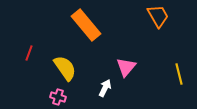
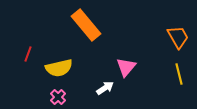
orange trapezoid: moved 20 px right, 21 px down
red line: moved 1 px left, 1 px down
yellow semicircle: moved 6 px left; rotated 112 degrees clockwise
white arrow: rotated 30 degrees clockwise
pink cross: rotated 28 degrees clockwise
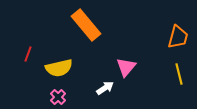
orange trapezoid: rotated 45 degrees clockwise
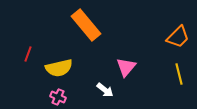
orange trapezoid: rotated 30 degrees clockwise
white arrow: moved 2 px down; rotated 72 degrees clockwise
pink cross: rotated 21 degrees counterclockwise
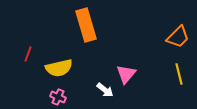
orange rectangle: rotated 24 degrees clockwise
pink triangle: moved 7 px down
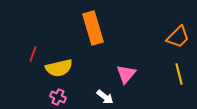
orange rectangle: moved 7 px right, 3 px down
red line: moved 5 px right
white arrow: moved 7 px down
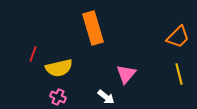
white arrow: moved 1 px right
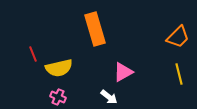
orange rectangle: moved 2 px right, 1 px down
red line: rotated 42 degrees counterclockwise
pink triangle: moved 3 px left, 2 px up; rotated 20 degrees clockwise
white arrow: moved 3 px right
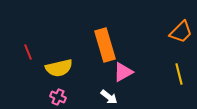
orange rectangle: moved 10 px right, 16 px down
orange trapezoid: moved 3 px right, 5 px up
red line: moved 5 px left, 2 px up
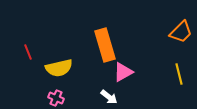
pink cross: moved 2 px left, 1 px down
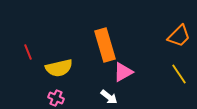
orange trapezoid: moved 2 px left, 4 px down
yellow line: rotated 20 degrees counterclockwise
